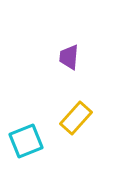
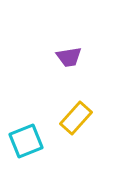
purple trapezoid: rotated 104 degrees counterclockwise
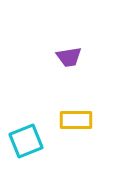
yellow rectangle: moved 2 px down; rotated 48 degrees clockwise
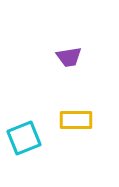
cyan square: moved 2 px left, 3 px up
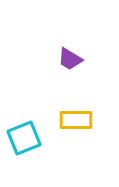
purple trapezoid: moved 1 px right, 2 px down; rotated 40 degrees clockwise
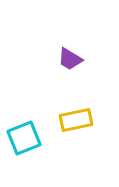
yellow rectangle: rotated 12 degrees counterclockwise
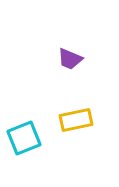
purple trapezoid: rotated 8 degrees counterclockwise
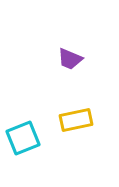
cyan square: moved 1 px left
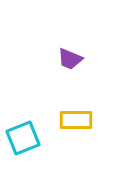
yellow rectangle: rotated 12 degrees clockwise
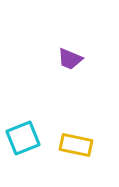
yellow rectangle: moved 25 px down; rotated 12 degrees clockwise
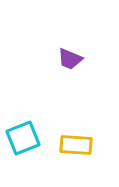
yellow rectangle: rotated 8 degrees counterclockwise
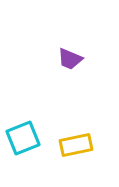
yellow rectangle: rotated 16 degrees counterclockwise
